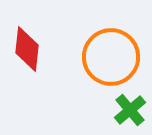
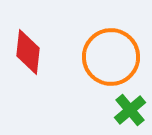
red diamond: moved 1 px right, 3 px down
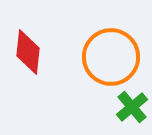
green cross: moved 2 px right, 3 px up
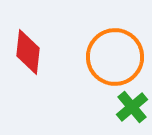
orange circle: moved 4 px right
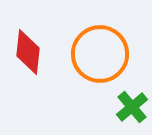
orange circle: moved 15 px left, 3 px up
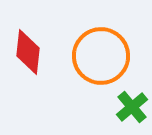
orange circle: moved 1 px right, 2 px down
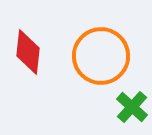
green cross: rotated 8 degrees counterclockwise
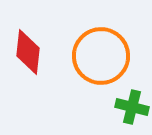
green cross: rotated 28 degrees counterclockwise
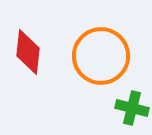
green cross: moved 1 px down
